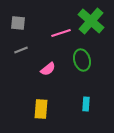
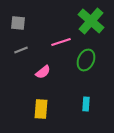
pink line: moved 9 px down
green ellipse: moved 4 px right; rotated 40 degrees clockwise
pink semicircle: moved 5 px left, 3 px down
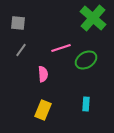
green cross: moved 2 px right, 3 px up
pink line: moved 6 px down
gray line: rotated 32 degrees counterclockwise
green ellipse: rotated 35 degrees clockwise
pink semicircle: moved 2 px down; rotated 56 degrees counterclockwise
yellow rectangle: moved 2 px right, 1 px down; rotated 18 degrees clockwise
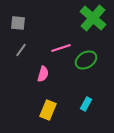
pink semicircle: rotated 21 degrees clockwise
cyan rectangle: rotated 24 degrees clockwise
yellow rectangle: moved 5 px right
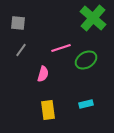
cyan rectangle: rotated 48 degrees clockwise
yellow rectangle: rotated 30 degrees counterclockwise
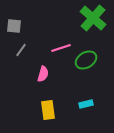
gray square: moved 4 px left, 3 px down
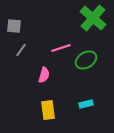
pink semicircle: moved 1 px right, 1 px down
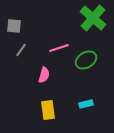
pink line: moved 2 px left
